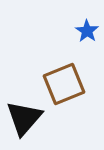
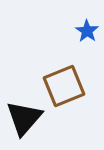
brown square: moved 2 px down
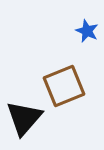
blue star: rotated 10 degrees counterclockwise
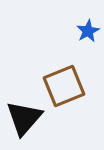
blue star: moved 1 px right; rotated 20 degrees clockwise
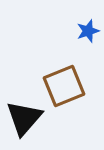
blue star: rotated 10 degrees clockwise
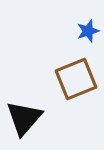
brown square: moved 12 px right, 7 px up
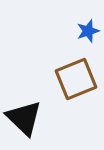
black triangle: rotated 27 degrees counterclockwise
